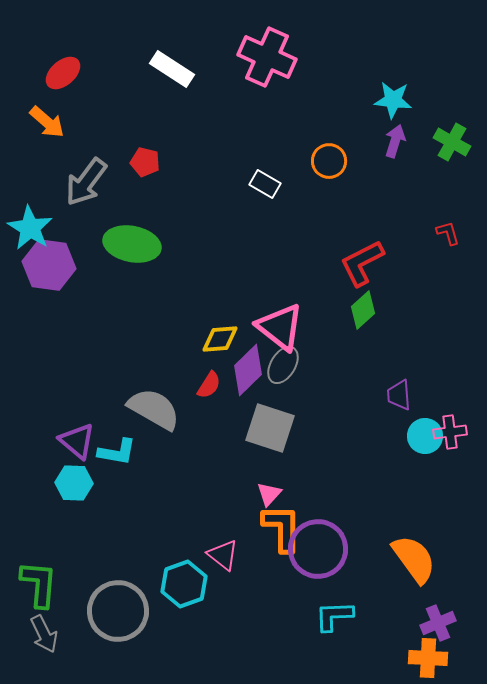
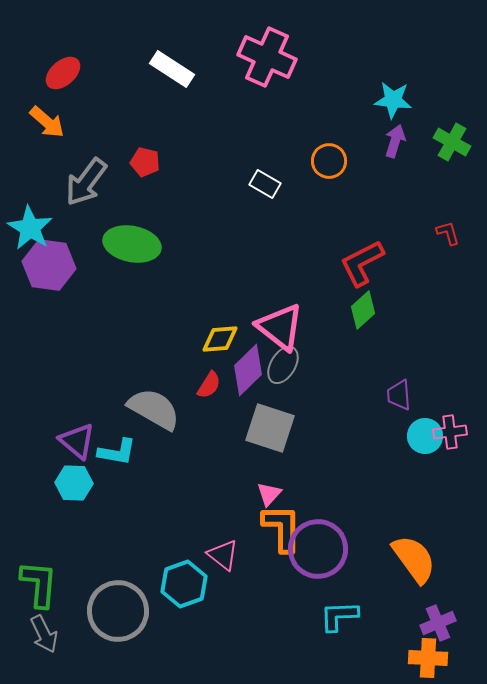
cyan L-shape at (334, 616): moved 5 px right
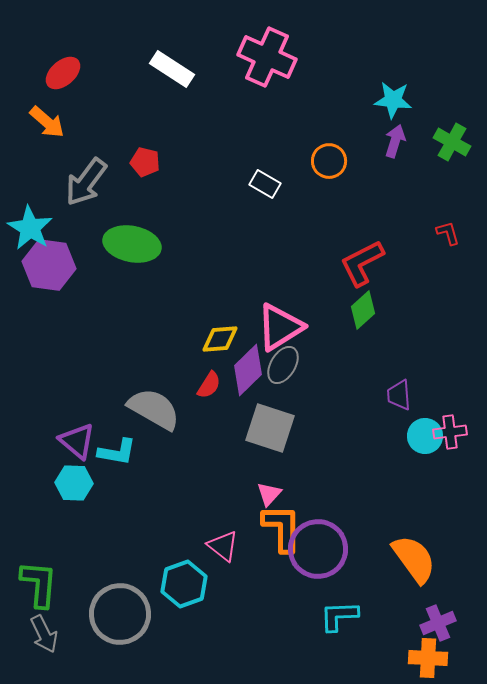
pink triangle at (280, 327): rotated 50 degrees clockwise
pink triangle at (223, 555): moved 9 px up
gray circle at (118, 611): moved 2 px right, 3 px down
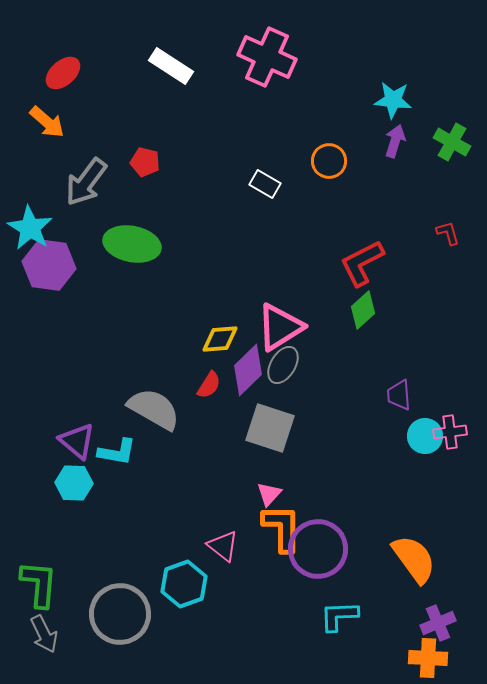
white rectangle at (172, 69): moved 1 px left, 3 px up
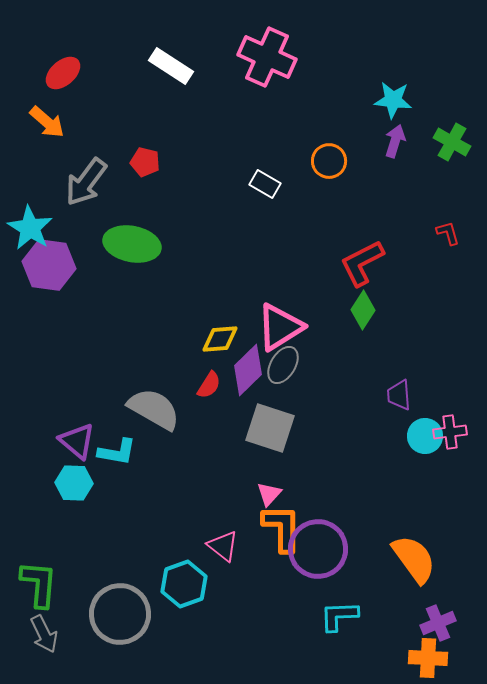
green diamond at (363, 310): rotated 15 degrees counterclockwise
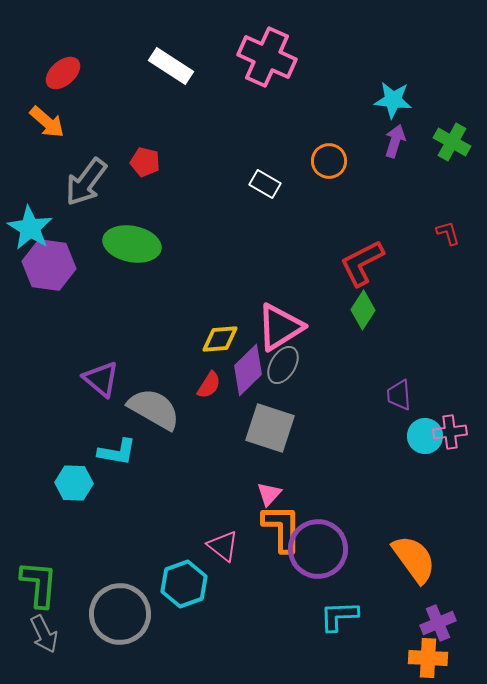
purple triangle at (77, 441): moved 24 px right, 62 px up
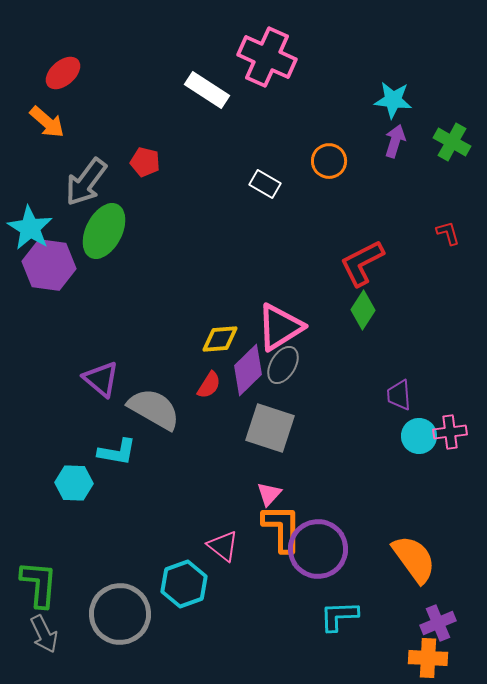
white rectangle at (171, 66): moved 36 px right, 24 px down
green ellipse at (132, 244): moved 28 px left, 13 px up; rotated 74 degrees counterclockwise
cyan circle at (425, 436): moved 6 px left
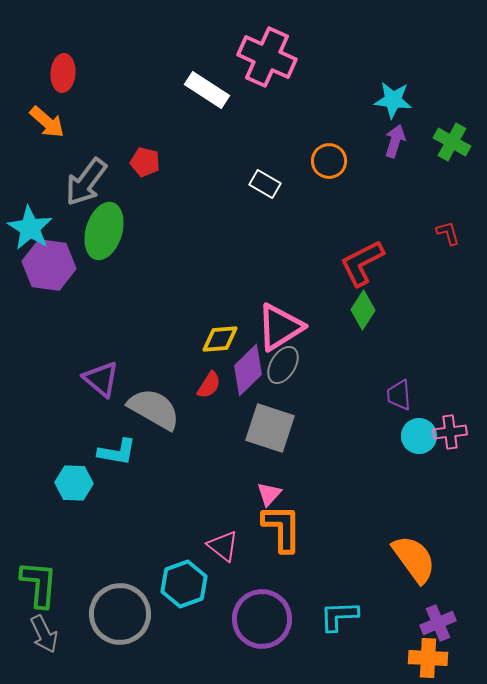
red ellipse at (63, 73): rotated 45 degrees counterclockwise
green ellipse at (104, 231): rotated 10 degrees counterclockwise
purple circle at (318, 549): moved 56 px left, 70 px down
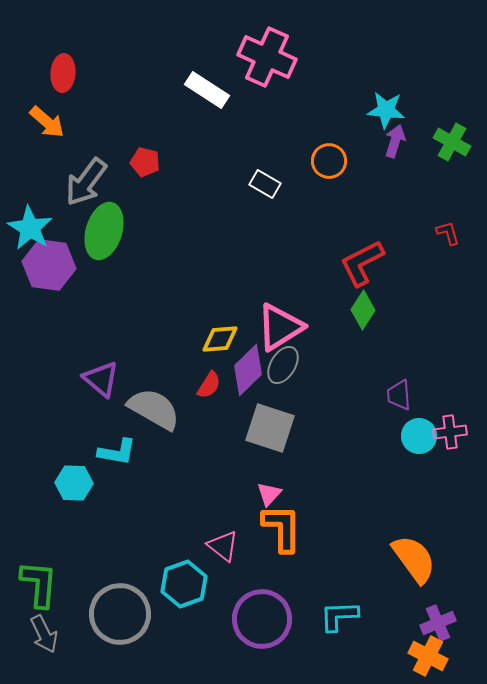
cyan star at (393, 100): moved 7 px left, 10 px down
orange cross at (428, 658): moved 2 px up; rotated 24 degrees clockwise
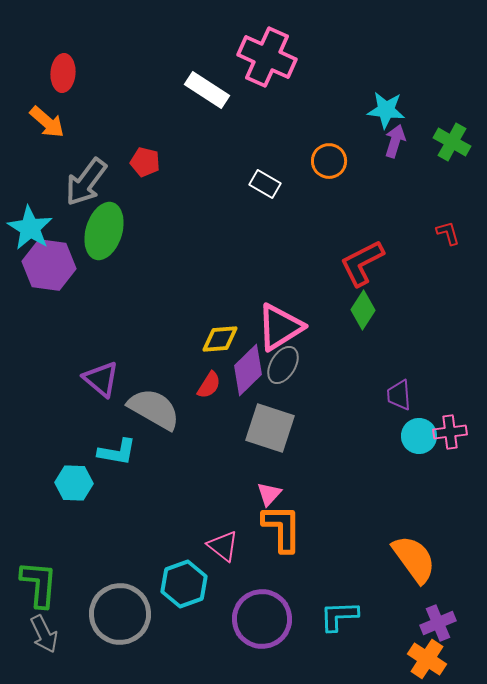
orange cross at (428, 656): moved 1 px left, 3 px down; rotated 6 degrees clockwise
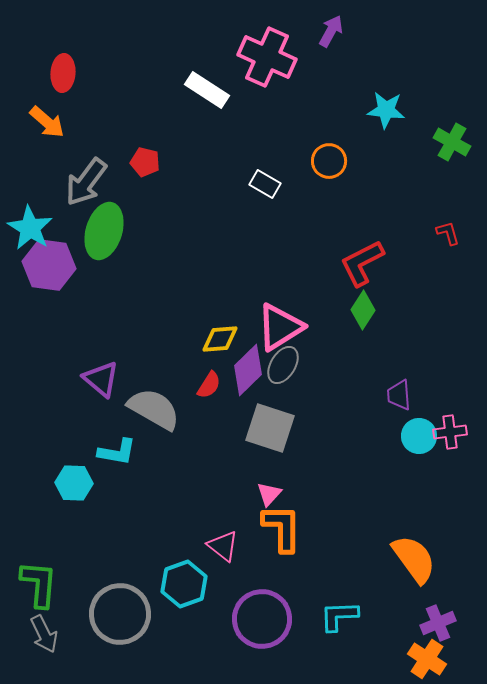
purple arrow at (395, 141): moved 64 px left, 110 px up; rotated 12 degrees clockwise
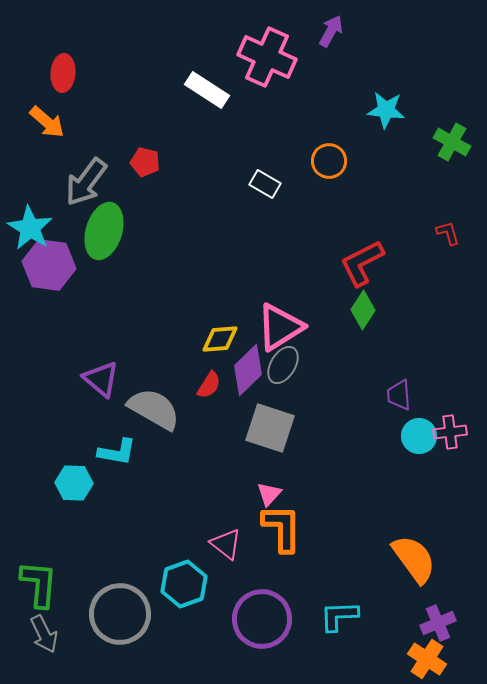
pink triangle at (223, 546): moved 3 px right, 2 px up
